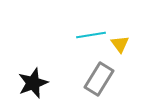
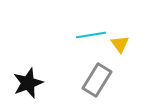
gray rectangle: moved 2 px left, 1 px down
black star: moved 5 px left
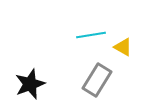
yellow triangle: moved 3 px right, 3 px down; rotated 24 degrees counterclockwise
black star: moved 2 px right, 1 px down
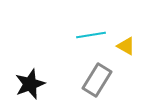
yellow triangle: moved 3 px right, 1 px up
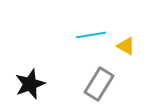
gray rectangle: moved 2 px right, 4 px down
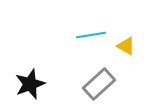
gray rectangle: rotated 16 degrees clockwise
